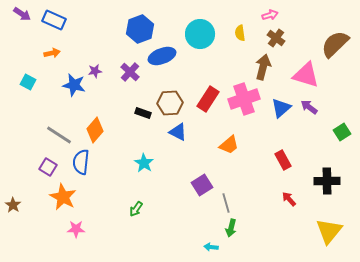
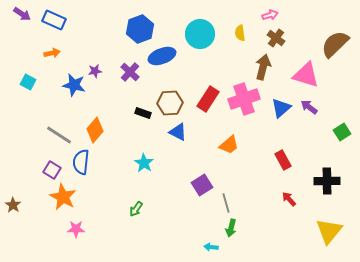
purple square at (48, 167): moved 4 px right, 3 px down
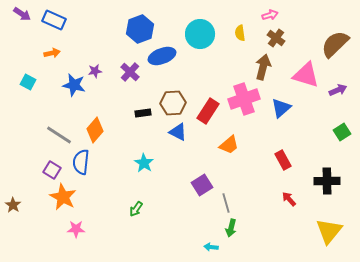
red rectangle at (208, 99): moved 12 px down
brown hexagon at (170, 103): moved 3 px right
purple arrow at (309, 107): moved 29 px right, 17 px up; rotated 120 degrees clockwise
black rectangle at (143, 113): rotated 28 degrees counterclockwise
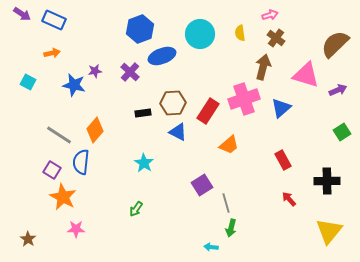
brown star at (13, 205): moved 15 px right, 34 px down
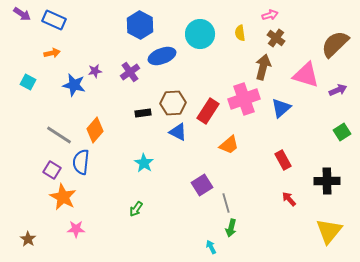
blue hexagon at (140, 29): moved 4 px up; rotated 12 degrees counterclockwise
purple cross at (130, 72): rotated 12 degrees clockwise
cyan arrow at (211, 247): rotated 56 degrees clockwise
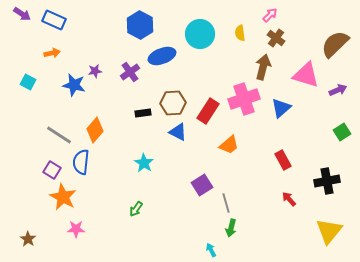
pink arrow at (270, 15): rotated 28 degrees counterclockwise
black cross at (327, 181): rotated 10 degrees counterclockwise
cyan arrow at (211, 247): moved 3 px down
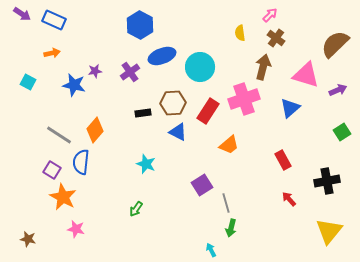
cyan circle at (200, 34): moved 33 px down
blue triangle at (281, 108): moved 9 px right
cyan star at (144, 163): moved 2 px right, 1 px down; rotated 12 degrees counterclockwise
pink star at (76, 229): rotated 12 degrees clockwise
brown star at (28, 239): rotated 21 degrees counterclockwise
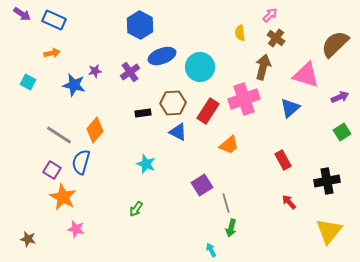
purple arrow at (338, 90): moved 2 px right, 7 px down
blue semicircle at (81, 162): rotated 10 degrees clockwise
red arrow at (289, 199): moved 3 px down
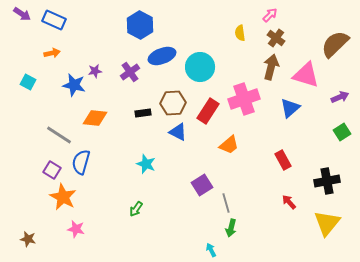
brown arrow at (263, 67): moved 8 px right
orange diamond at (95, 130): moved 12 px up; rotated 55 degrees clockwise
yellow triangle at (329, 231): moved 2 px left, 8 px up
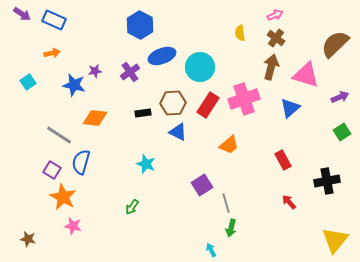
pink arrow at (270, 15): moved 5 px right; rotated 21 degrees clockwise
cyan square at (28, 82): rotated 28 degrees clockwise
red rectangle at (208, 111): moved 6 px up
green arrow at (136, 209): moved 4 px left, 2 px up
yellow triangle at (327, 223): moved 8 px right, 17 px down
pink star at (76, 229): moved 3 px left, 3 px up
